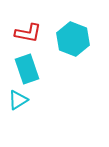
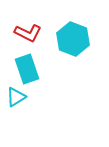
red L-shape: rotated 16 degrees clockwise
cyan triangle: moved 2 px left, 3 px up
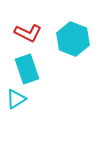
cyan triangle: moved 2 px down
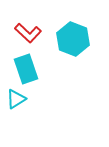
red L-shape: rotated 16 degrees clockwise
cyan rectangle: moved 1 px left
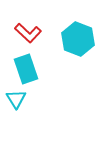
cyan hexagon: moved 5 px right
cyan triangle: rotated 30 degrees counterclockwise
